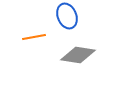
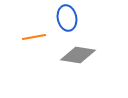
blue ellipse: moved 2 px down; rotated 10 degrees clockwise
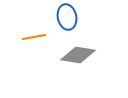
blue ellipse: moved 1 px up
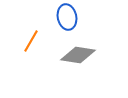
orange line: moved 3 px left, 4 px down; rotated 50 degrees counterclockwise
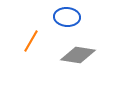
blue ellipse: rotated 75 degrees counterclockwise
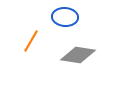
blue ellipse: moved 2 px left
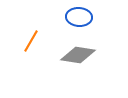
blue ellipse: moved 14 px right
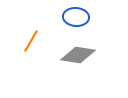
blue ellipse: moved 3 px left
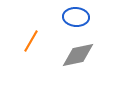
gray diamond: rotated 20 degrees counterclockwise
